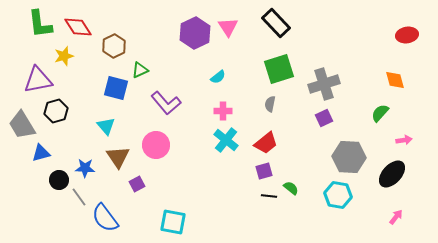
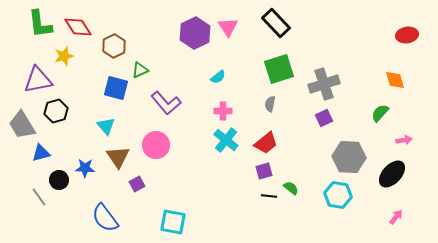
gray line at (79, 197): moved 40 px left
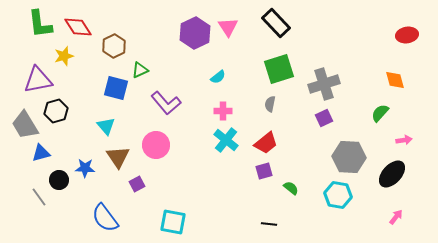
gray trapezoid at (22, 125): moved 3 px right
black line at (269, 196): moved 28 px down
